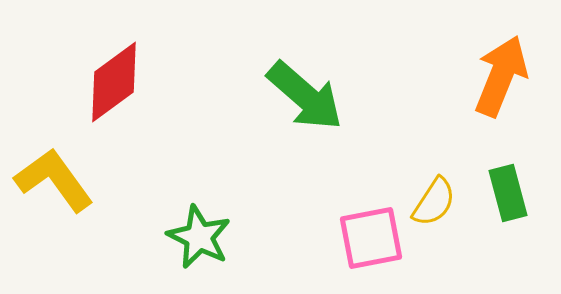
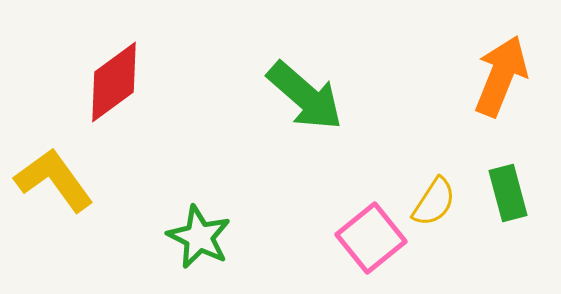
pink square: rotated 28 degrees counterclockwise
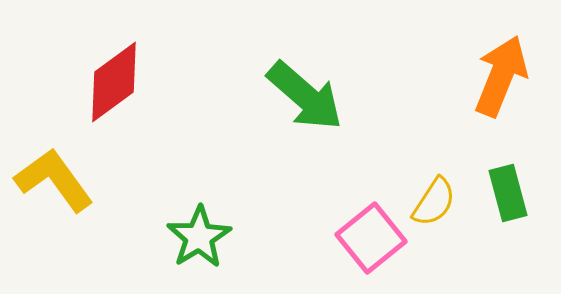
green star: rotated 14 degrees clockwise
